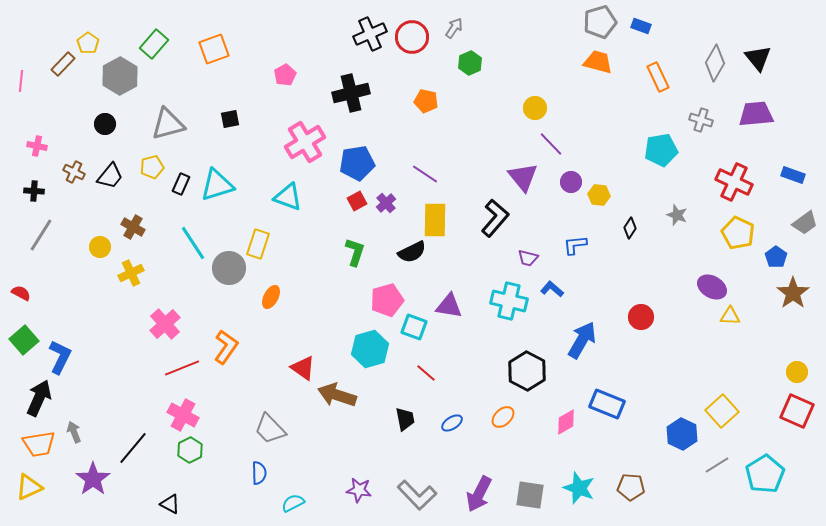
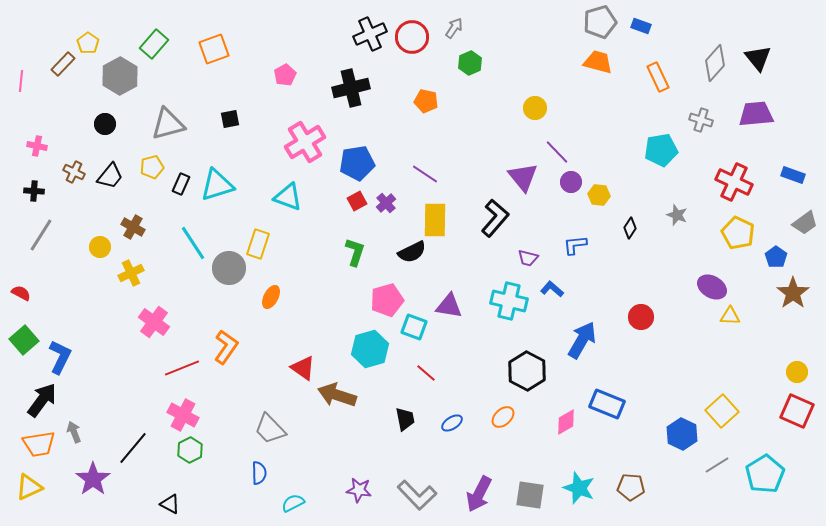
gray diamond at (715, 63): rotated 12 degrees clockwise
black cross at (351, 93): moved 5 px up
purple line at (551, 144): moved 6 px right, 8 px down
pink cross at (165, 324): moved 11 px left, 2 px up; rotated 12 degrees counterclockwise
black arrow at (39, 398): moved 3 px right, 2 px down; rotated 12 degrees clockwise
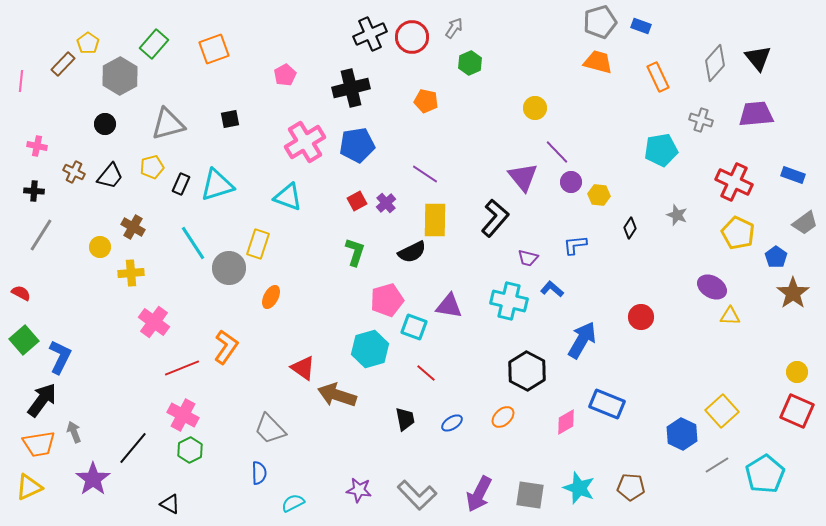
blue pentagon at (357, 163): moved 18 px up
yellow cross at (131, 273): rotated 20 degrees clockwise
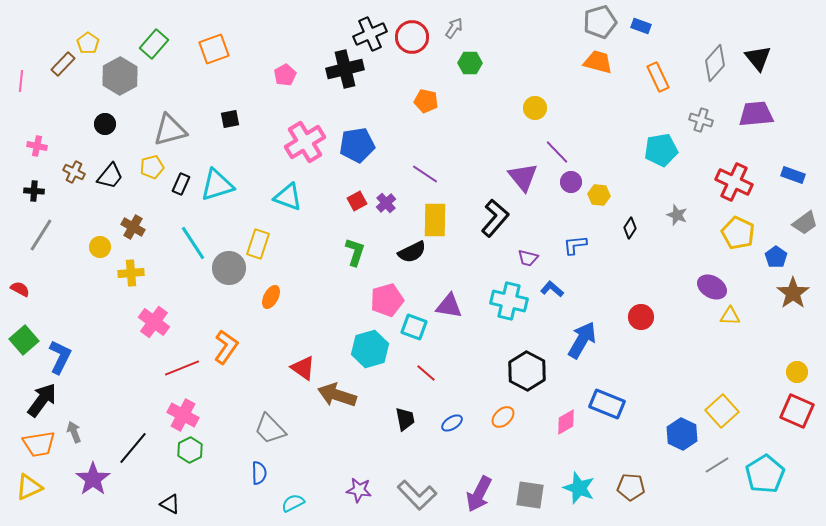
green hexagon at (470, 63): rotated 25 degrees clockwise
black cross at (351, 88): moved 6 px left, 19 px up
gray triangle at (168, 124): moved 2 px right, 6 px down
red semicircle at (21, 293): moved 1 px left, 4 px up
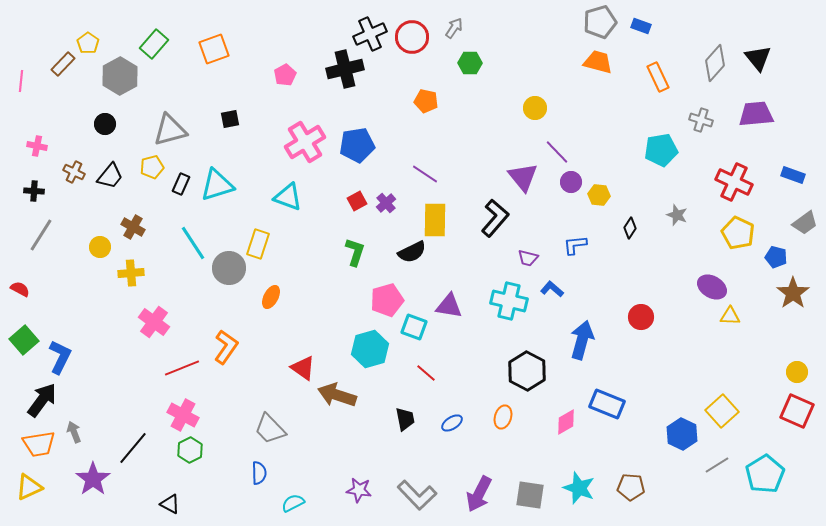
blue pentagon at (776, 257): rotated 20 degrees counterclockwise
blue arrow at (582, 340): rotated 15 degrees counterclockwise
orange ellipse at (503, 417): rotated 30 degrees counterclockwise
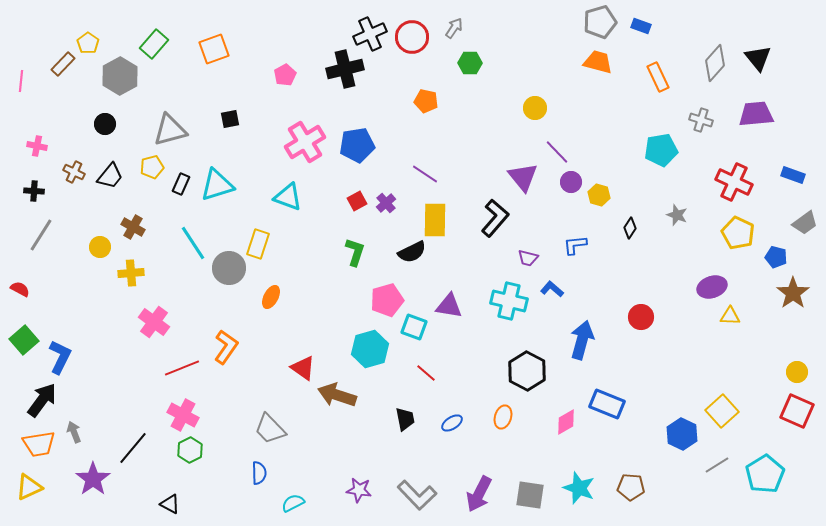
yellow hexagon at (599, 195): rotated 10 degrees clockwise
purple ellipse at (712, 287): rotated 48 degrees counterclockwise
